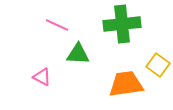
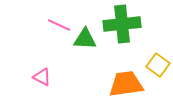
pink line: moved 2 px right
green triangle: moved 7 px right, 15 px up
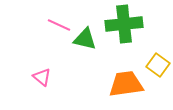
green cross: moved 2 px right
green triangle: rotated 10 degrees clockwise
pink triangle: rotated 12 degrees clockwise
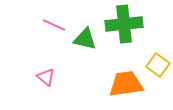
pink line: moved 5 px left
pink triangle: moved 4 px right
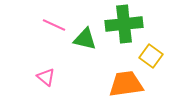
yellow square: moved 7 px left, 9 px up
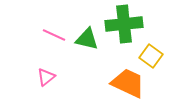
pink line: moved 10 px down
green triangle: moved 2 px right
pink triangle: rotated 42 degrees clockwise
orange trapezoid: moved 2 px right, 1 px up; rotated 33 degrees clockwise
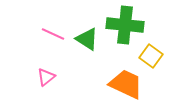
green cross: moved 1 px right, 1 px down; rotated 12 degrees clockwise
pink line: moved 1 px left, 1 px up
green triangle: rotated 20 degrees clockwise
orange trapezoid: moved 2 px left, 1 px down
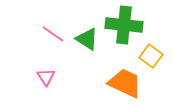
green cross: moved 1 px left
pink line: rotated 10 degrees clockwise
pink triangle: rotated 24 degrees counterclockwise
orange trapezoid: moved 1 px left, 1 px up
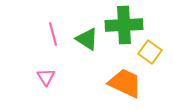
green cross: rotated 9 degrees counterclockwise
pink line: rotated 40 degrees clockwise
yellow square: moved 1 px left, 4 px up
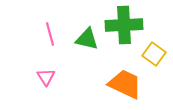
pink line: moved 3 px left
green triangle: rotated 20 degrees counterclockwise
yellow square: moved 4 px right, 2 px down
orange trapezoid: moved 1 px down
